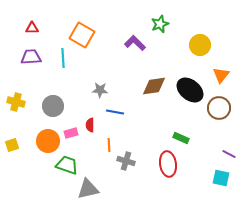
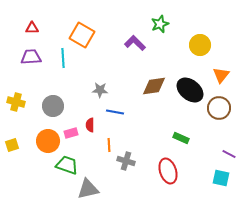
red ellipse: moved 7 px down; rotated 10 degrees counterclockwise
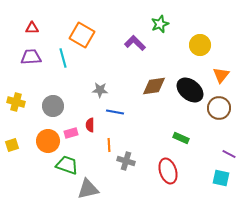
cyan line: rotated 12 degrees counterclockwise
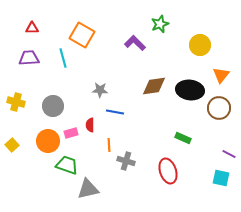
purple trapezoid: moved 2 px left, 1 px down
black ellipse: rotated 32 degrees counterclockwise
green rectangle: moved 2 px right
yellow square: rotated 24 degrees counterclockwise
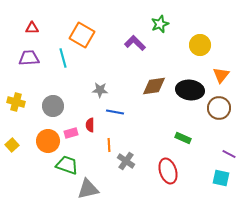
gray cross: rotated 18 degrees clockwise
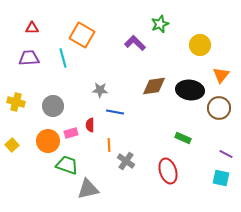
purple line: moved 3 px left
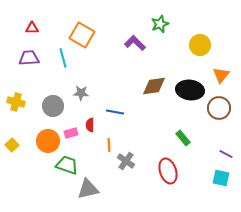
gray star: moved 19 px left, 3 px down
green rectangle: rotated 28 degrees clockwise
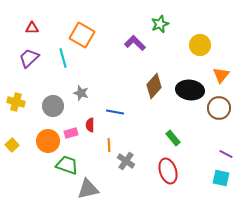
purple trapezoid: rotated 40 degrees counterclockwise
brown diamond: rotated 40 degrees counterclockwise
gray star: rotated 14 degrees clockwise
green rectangle: moved 10 px left
